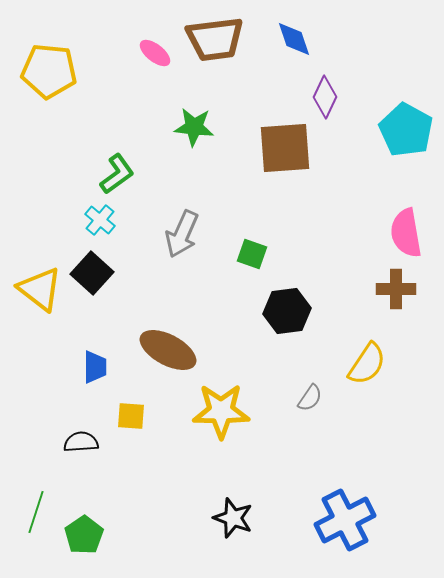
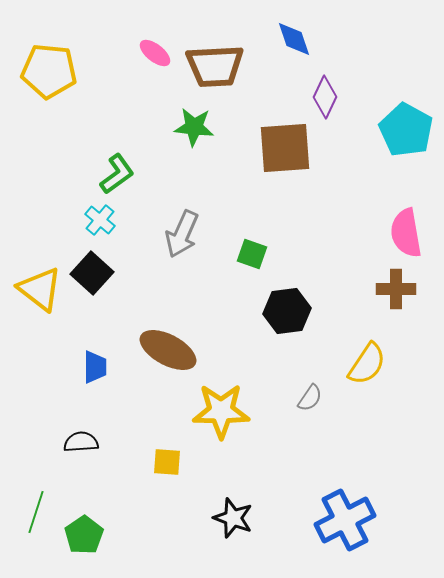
brown trapezoid: moved 27 px down; rotated 4 degrees clockwise
yellow square: moved 36 px right, 46 px down
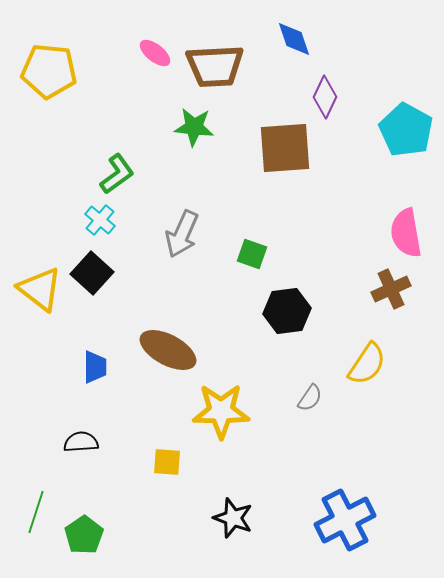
brown cross: moved 5 px left; rotated 24 degrees counterclockwise
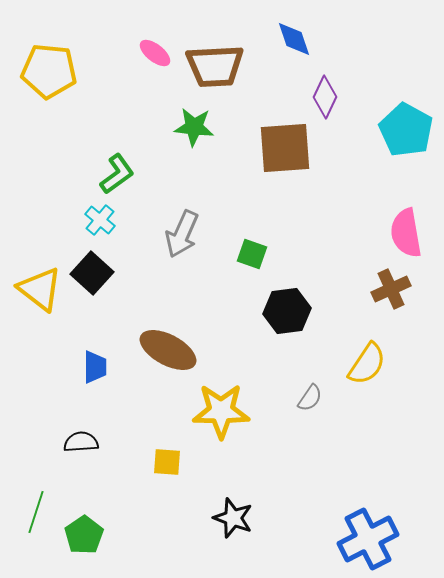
blue cross: moved 23 px right, 19 px down
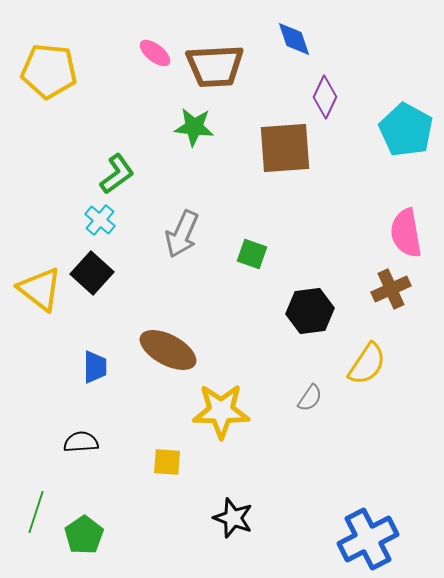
black hexagon: moved 23 px right
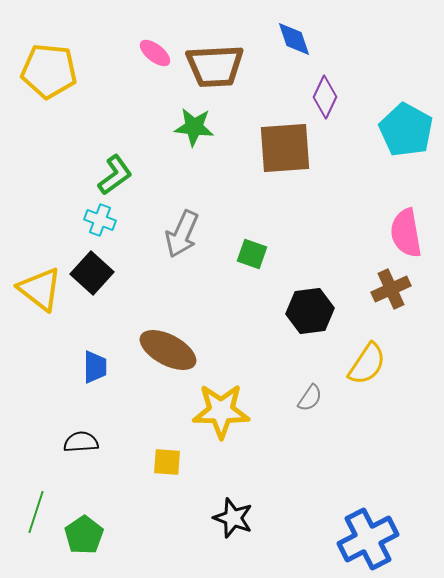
green L-shape: moved 2 px left, 1 px down
cyan cross: rotated 20 degrees counterclockwise
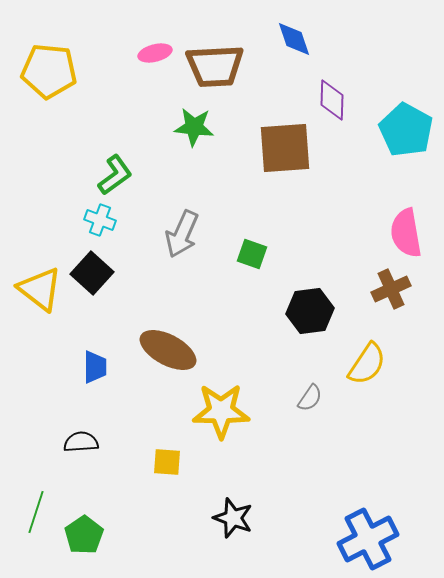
pink ellipse: rotated 52 degrees counterclockwise
purple diamond: moved 7 px right, 3 px down; rotated 24 degrees counterclockwise
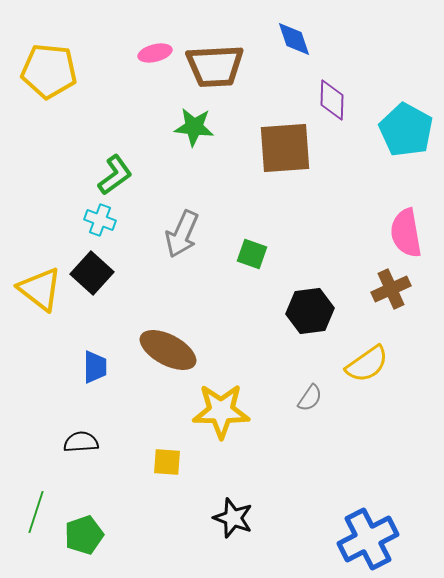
yellow semicircle: rotated 21 degrees clockwise
green pentagon: rotated 15 degrees clockwise
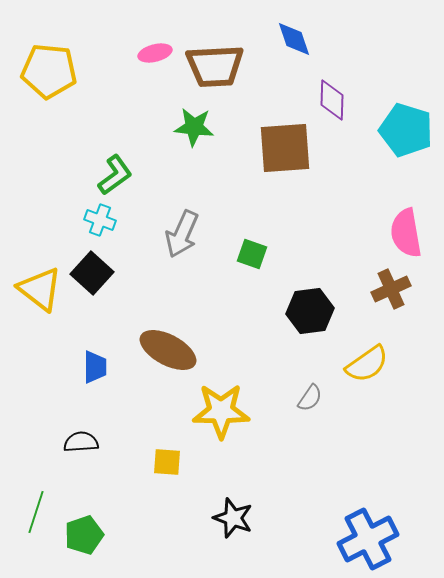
cyan pentagon: rotated 12 degrees counterclockwise
